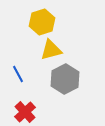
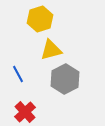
yellow hexagon: moved 2 px left, 3 px up
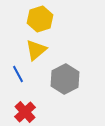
yellow triangle: moved 15 px left; rotated 25 degrees counterclockwise
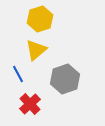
gray hexagon: rotated 8 degrees clockwise
red cross: moved 5 px right, 8 px up
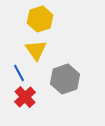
yellow triangle: rotated 25 degrees counterclockwise
blue line: moved 1 px right, 1 px up
red cross: moved 5 px left, 7 px up
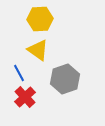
yellow hexagon: rotated 15 degrees clockwise
yellow triangle: moved 2 px right; rotated 20 degrees counterclockwise
